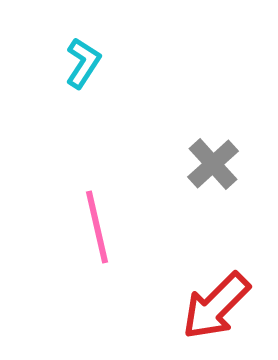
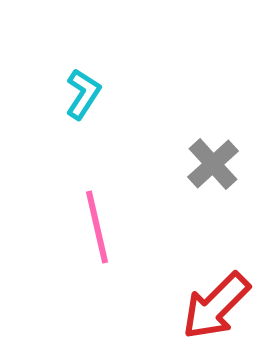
cyan L-shape: moved 31 px down
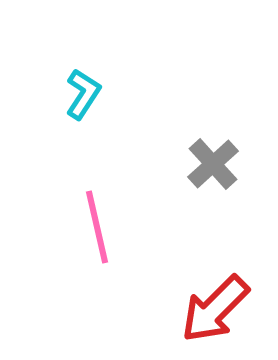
red arrow: moved 1 px left, 3 px down
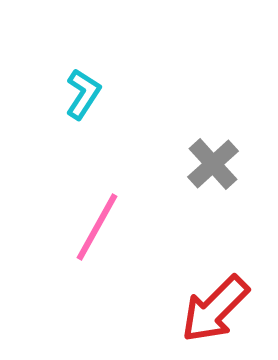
pink line: rotated 42 degrees clockwise
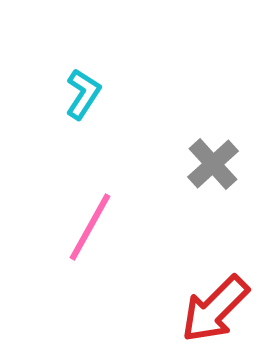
pink line: moved 7 px left
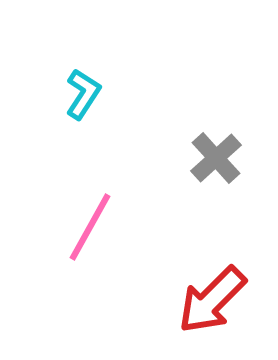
gray cross: moved 3 px right, 6 px up
red arrow: moved 3 px left, 9 px up
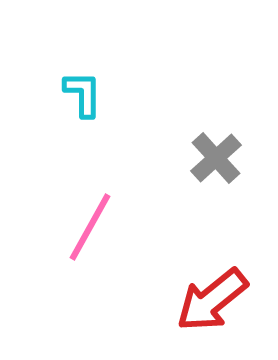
cyan L-shape: rotated 33 degrees counterclockwise
red arrow: rotated 6 degrees clockwise
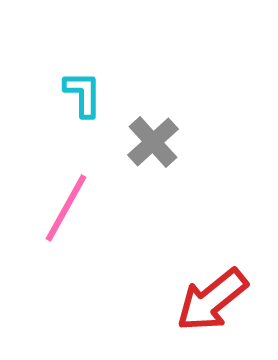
gray cross: moved 63 px left, 16 px up
pink line: moved 24 px left, 19 px up
